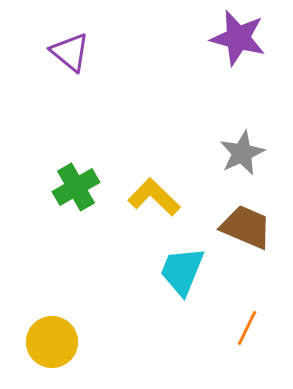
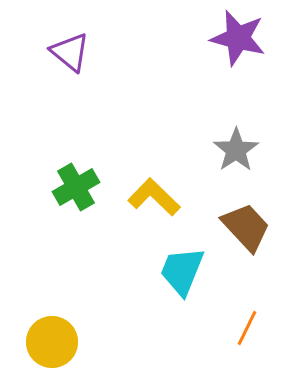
gray star: moved 6 px left, 3 px up; rotated 9 degrees counterclockwise
brown trapezoid: rotated 24 degrees clockwise
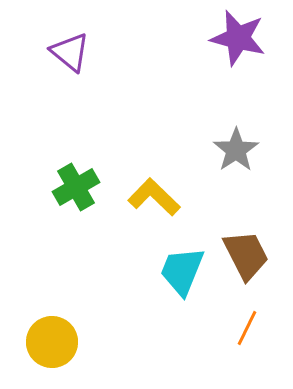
brown trapezoid: moved 28 px down; rotated 16 degrees clockwise
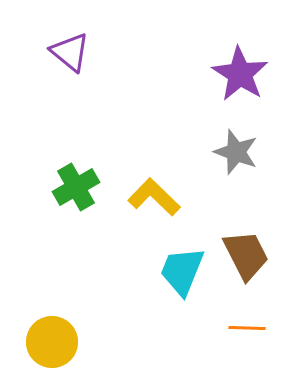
purple star: moved 2 px right, 36 px down; rotated 18 degrees clockwise
gray star: moved 2 px down; rotated 18 degrees counterclockwise
orange line: rotated 66 degrees clockwise
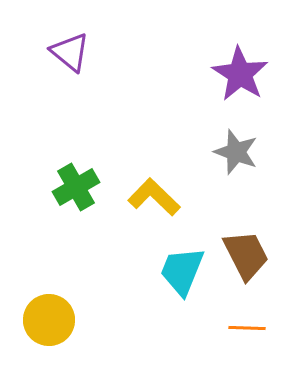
yellow circle: moved 3 px left, 22 px up
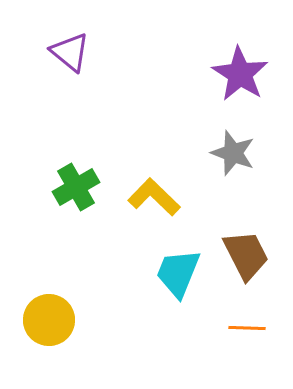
gray star: moved 3 px left, 1 px down
cyan trapezoid: moved 4 px left, 2 px down
